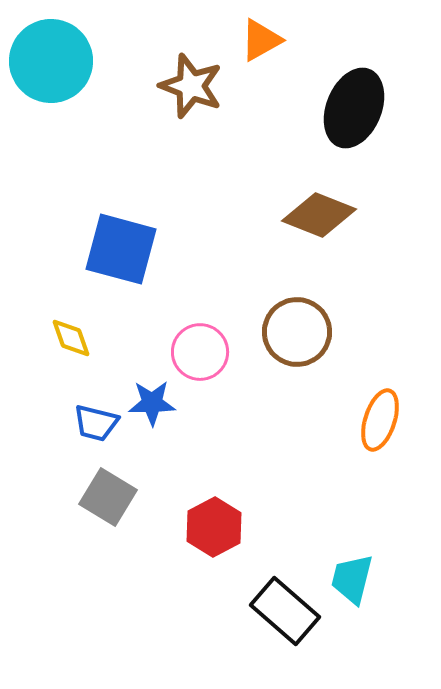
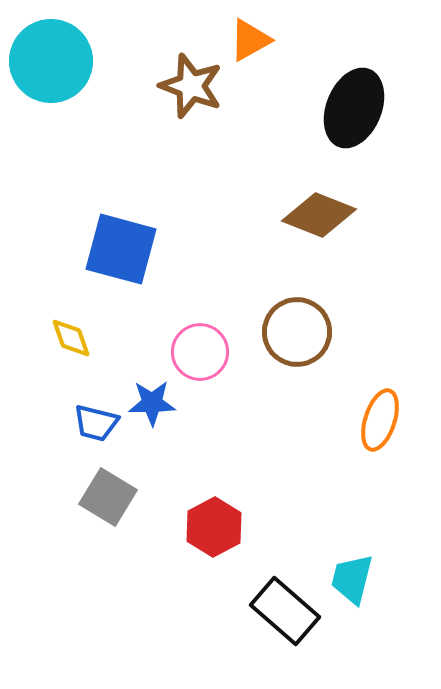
orange triangle: moved 11 px left
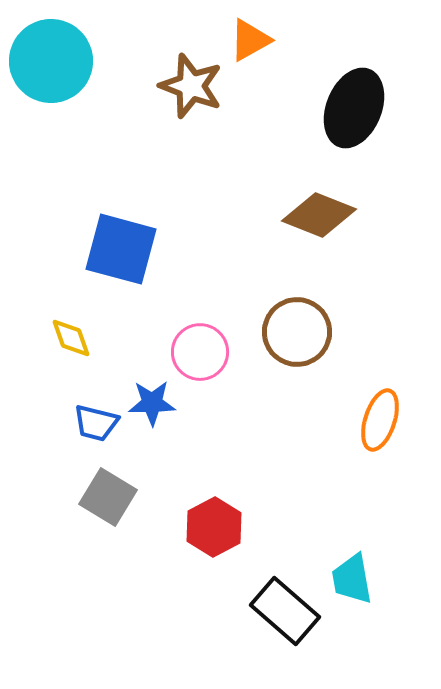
cyan trapezoid: rotated 24 degrees counterclockwise
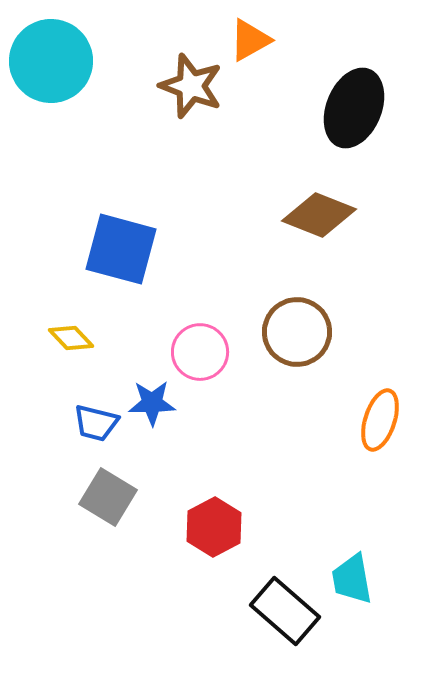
yellow diamond: rotated 24 degrees counterclockwise
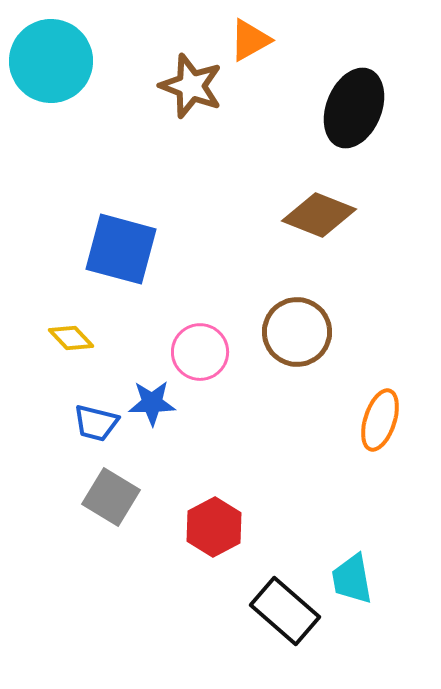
gray square: moved 3 px right
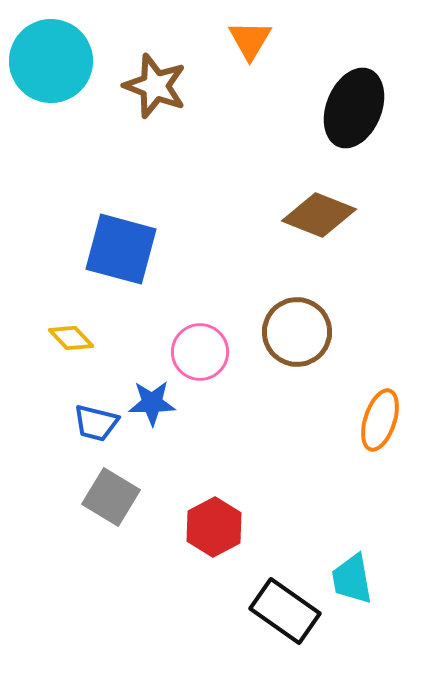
orange triangle: rotated 30 degrees counterclockwise
brown star: moved 36 px left
black rectangle: rotated 6 degrees counterclockwise
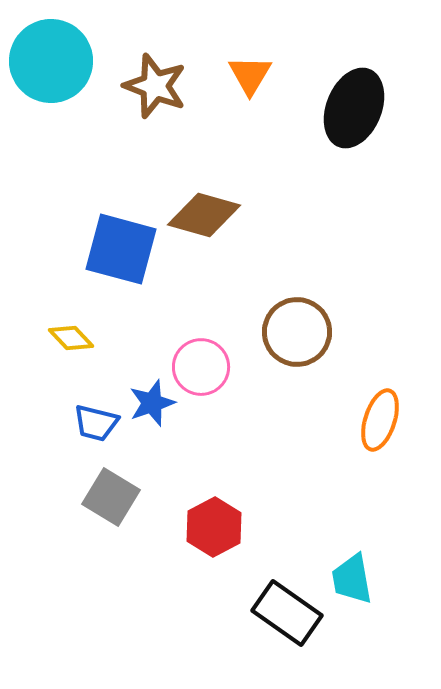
orange triangle: moved 35 px down
brown diamond: moved 115 px left; rotated 6 degrees counterclockwise
pink circle: moved 1 px right, 15 px down
blue star: rotated 18 degrees counterclockwise
black rectangle: moved 2 px right, 2 px down
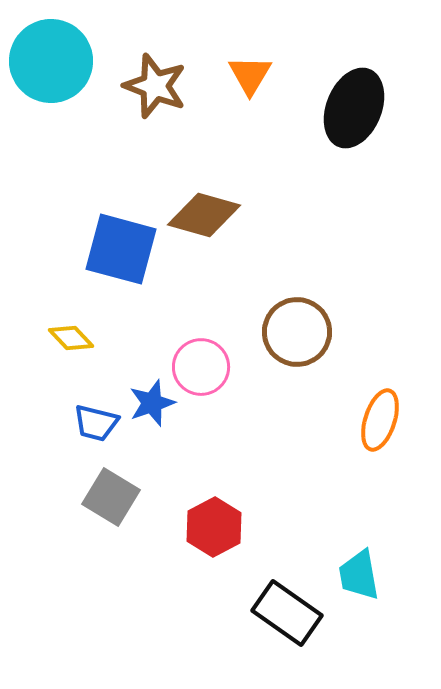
cyan trapezoid: moved 7 px right, 4 px up
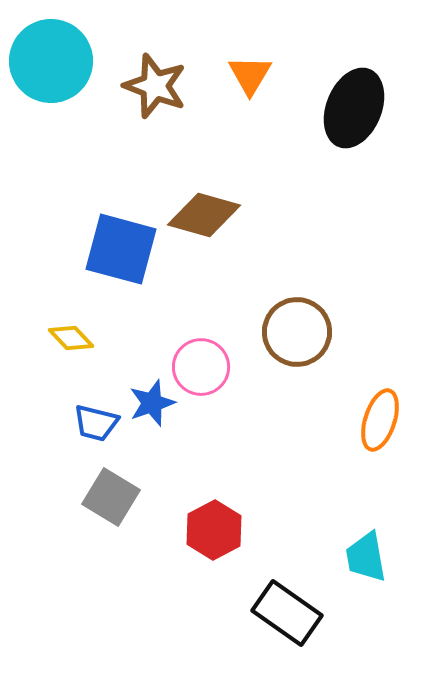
red hexagon: moved 3 px down
cyan trapezoid: moved 7 px right, 18 px up
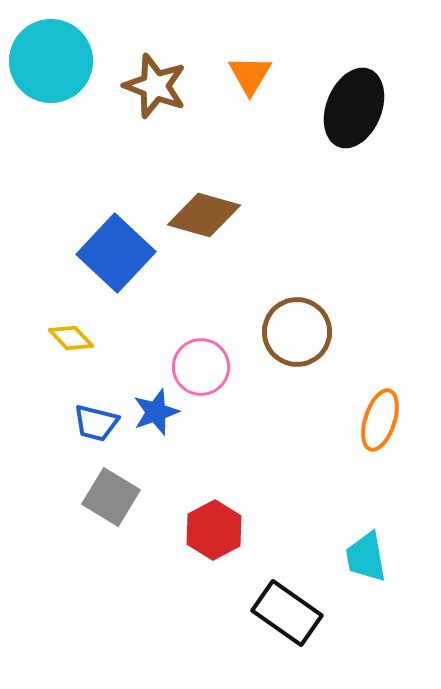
blue square: moved 5 px left, 4 px down; rotated 28 degrees clockwise
blue star: moved 4 px right, 9 px down
